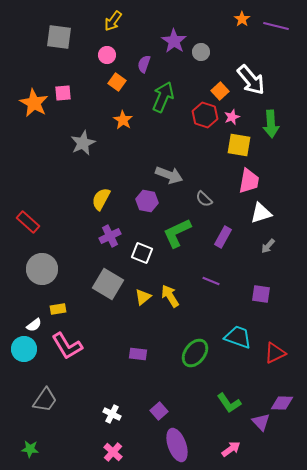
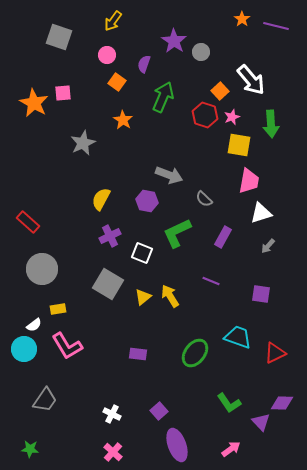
gray square at (59, 37): rotated 12 degrees clockwise
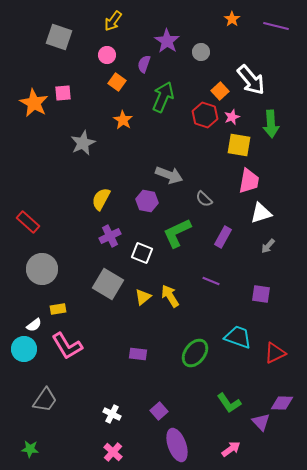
orange star at (242, 19): moved 10 px left
purple star at (174, 41): moved 7 px left
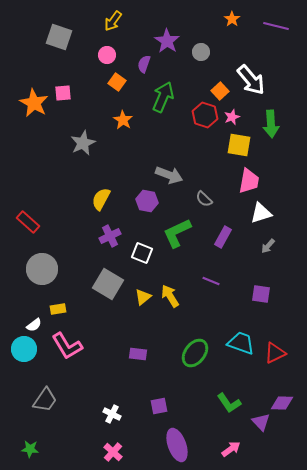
cyan trapezoid at (238, 337): moved 3 px right, 6 px down
purple square at (159, 411): moved 5 px up; rotated 30 degrees clockwise
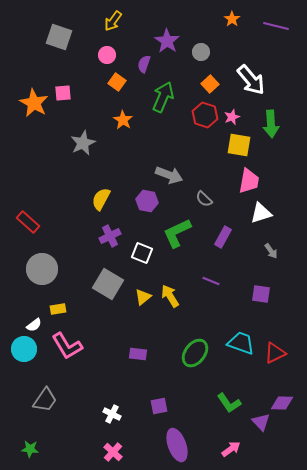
orange square at (220, 91): moved 10 px left, 7 px up
gray arrow at (268, 246): moved 3 px right, 5 px down; rotated 77 degrees counterclockwise
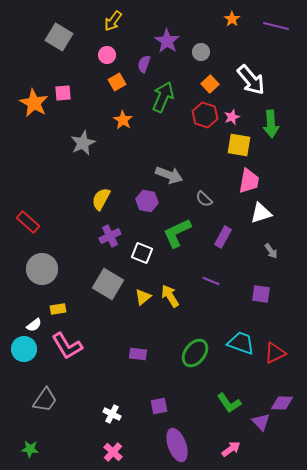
gray square at (59, 37): rotated 12 degrees clockwise
orange square at (117, 82): rotated 24 degrees clockwise
